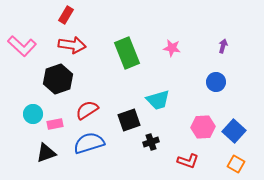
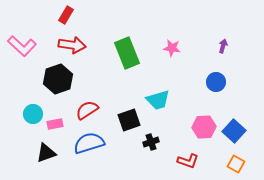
pink hexagon: moved 1 px right
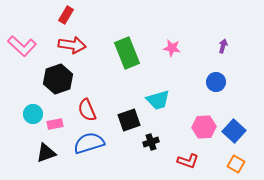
red semicircle: rotated 80 degrees counterclockwise
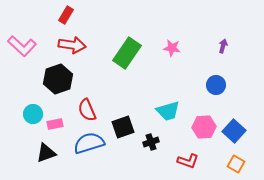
green rectangle: rotated 56 degrees clockwise
blue circle: moved 3 px down
cyan trapezoid: moved 10 px right, 11 px down
black square: moved 6 px left, 7 px down
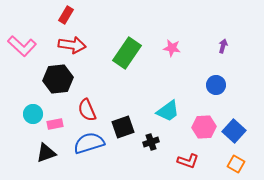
black hexagon: rotated 12 degrees clockwise
cyan trapezoid: rotated 20 degrees counterclockwise
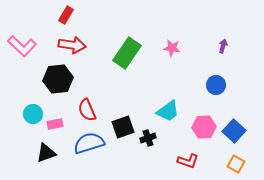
black cross: moved 3 px left, 4 px up
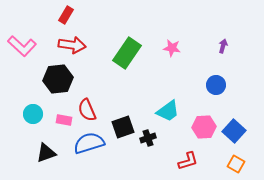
pink rectangle: moved 9 px right, 4 px up; rotated 21 degrees clockwise
red L-shape: rotated 35 degrees counterclockwise
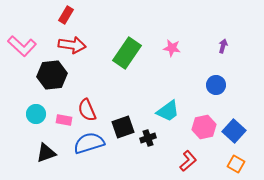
black hexagon: moved 6 px left, 4 px up
cyan circle: moved 3 px right
pink hexagon: rotated 10 degrees counterclockwise
red L-shape: rotated 25 degrees counterclockwise
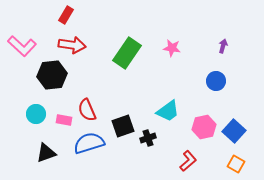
blue circle: moved 4 px up
black square: moved 1 px up
